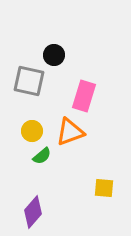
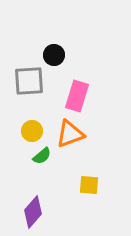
gray square: rotated 16 degrees counterclockwise
pink rectangle: moved 7 px left
orange triangle: moved 2 px down
yellow square: moved 15 px left, 3 px up
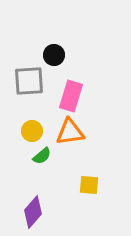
pink rectangle: moved 6 px left
orange triangle: moved 2 px up; rotated 12 degrees clockwise
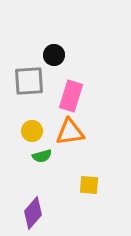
green semicircle: rotated 24 degrees clockwise
purple diamond: moved 1 px down
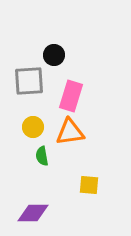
yellow circle: moved 1 px right, 4 px up
green semicircle: rotated 96 degrees clockwise
purple diamond: rotated 48 degrees clockwise
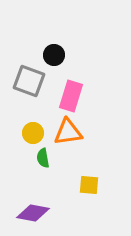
gray square: rotated 24 degrees clockwise
yellow circle: moved 6 px down
orange triangle: moved 2 px left
green semicircle: moved 1 px right, 2 px down
purple diamond: rotated 12 degrees clockwise
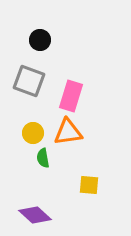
black circle: moved 14 px left, 15 px up
purple diamond: moved 2 px right, 2 px down; rotated 32 degrees clockwise
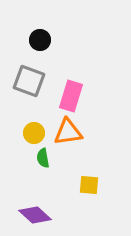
yellow circle: moved 1 px right
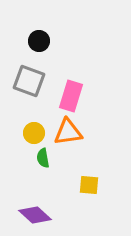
black circle: moved 1 px left, 1 px down
